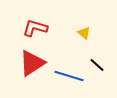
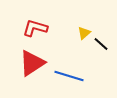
yellow triangle: rotated 40 degrees clockwise
black line: moved 4 px right, 21 px up
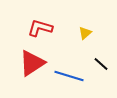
red L-shape: moved 5 px right
yellow triangle: moved 1 px right
black line: moved 20 px down
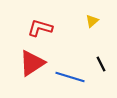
yellow triangle: moved 7 px right, 12 px up
black line: rotated 21 degrees clockwise
blue line: moved 1 px right, 1 px down
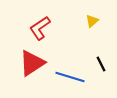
red L-shape: rotated 50 degrees counterclockwise
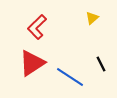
yellow triangle: moved 3 px up
red L-shape: moved 3 px left, 1 px up; rotated 10 degrees counterclockwise
blue line: rotated 16 degrees clockwise
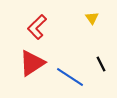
yellow triangle: rotated 24 degrees counterclockwise
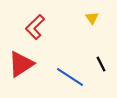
red L-shape: moved 2 px left
red triangle: moved 11 px left, 1 px down
